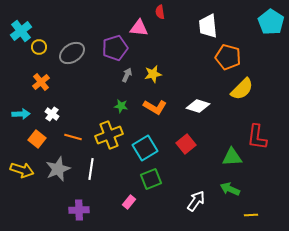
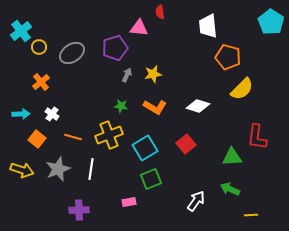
pink rectangle: rotated 40 degrees clockwise
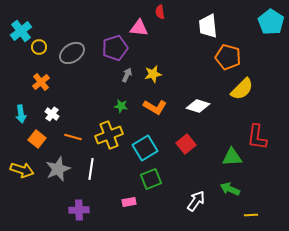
cyan arrow: rotated 84 degrees clockwise
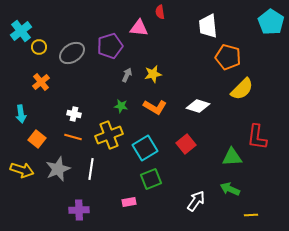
purple pentagon: moved 5 px left, 2 px up
white cross: moved 22 px right; rotated 24 degrees counterclockwise
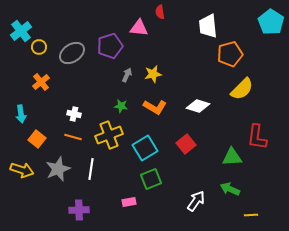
orange pentagon: moved 2 px right, 3 px up; rotated 30 degrees counterclockwise
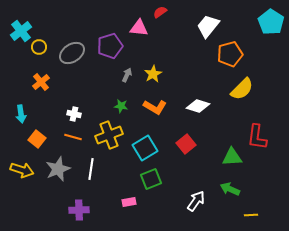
red semicircle: rotated 64 degrees clockwise
white trapezoid: rotated 45 degrees clockwise
yellow star: rotated 18 degrees counterclockwise
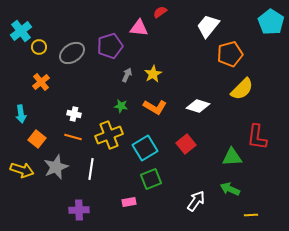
gray star: moved 2 px left, 2 px up
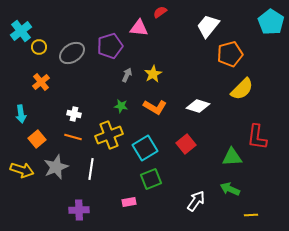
orange square: rotated 12 degrees clockwise
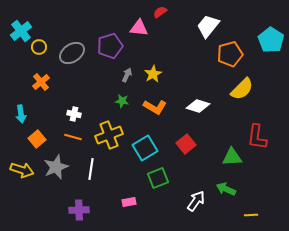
cyan pentagon: moved 18 px down
green star: moved 1 px right, 5 px up
green square: moved 7 px right, 1 px up
green arrow: moved 4 px left
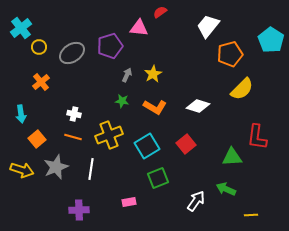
cyan cross: moved 3 px up
cyan square: moved 2 px right, 2 px up
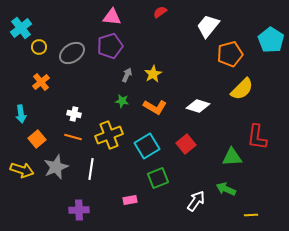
pink triangle: moved 27 px left, 11 px up
pink rectangle: moved 1 px right, 2 px up
